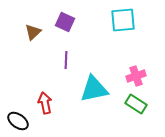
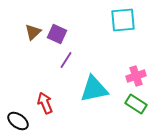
purple square: moved 8 px left, 12 px down
purple line: rotated 30 degrees clockwise
red arrow: rotated 10 degrees counterclockwise
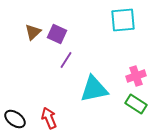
red arrow: moved 4 px right, 15 px down
black ellipse: moved 3 px left, 2 px up
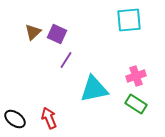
cyan square: moved 6 px right
